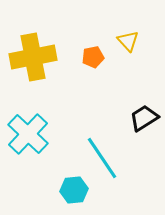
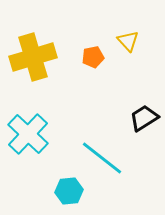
yellow cross: rotated 6 degrees counterclockwise
cyan line: rotated 18 degrees counterclockwise
cyan hexagon: moved 5 px left, 1 px down
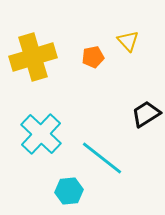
black trapezoid: moved 2 px right, 4 px up
cyan cross: moved 13 px right
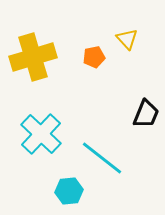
yellow triangle: moved 1 px left, 2 px up
orange pentagon: moved 1 px right
black trapezoid: rotated 144 degrees clockwise
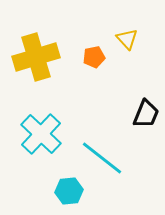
yellow cross: moved 3 px right
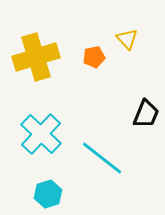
cyan hexagon: moved 21 px left, 3 px down; rotated 12 degrees counterclockwise
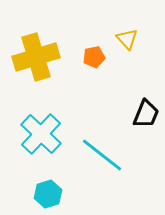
cyan line: moved 3 px up
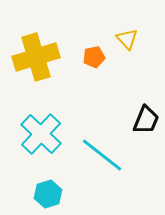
black trapezoid: moved 6 px down
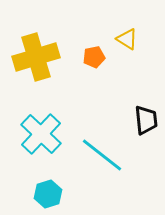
yellow triangle: rotated 15 degrees counterclockwise
black trapezoid: rotated 28 degrees counterclockwise
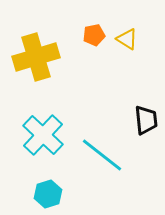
orange pentagon: moved 22 px up
cyan cross: moved 2 px right, 1 px down
